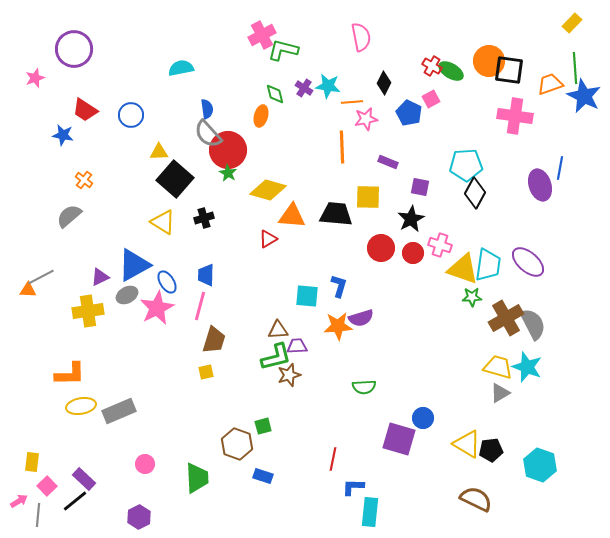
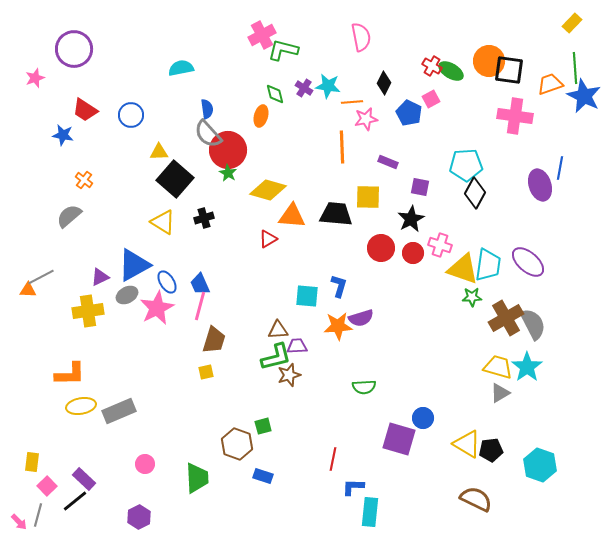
blue trapezoid at (206, 275): moved 6 px left, 9 px down; rotated 25 degrees counterclockwise
cyan star at (527, 367): rotated 16 degrees clockwise
pink arrow at (19, 501): moved 21 px down; rotated 78 degrees clockwise
gray line at (38, 515): rotated 10 degrees clockwise
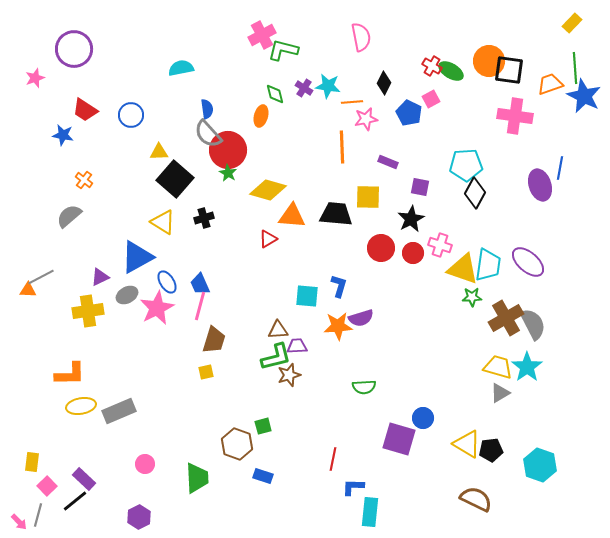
blue triangle at (134, 265): moved 3 px right, 8 px up
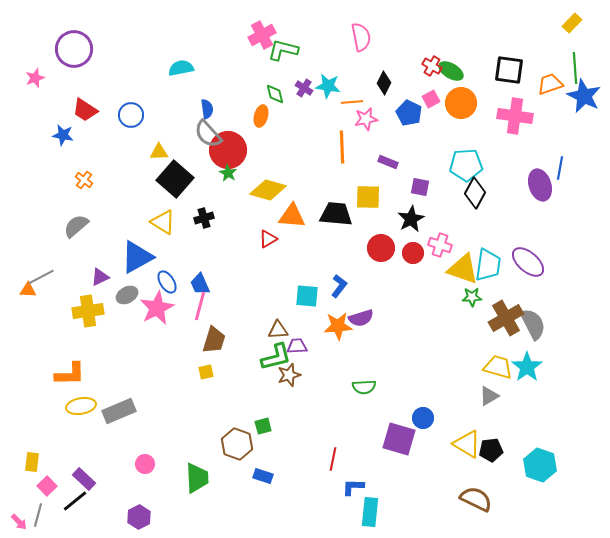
orange circle at (489, 61): moved 28 px left, 42 px down
gray semicircle at (69, 216): moved 7 px right, 10 px down
blue L-shape at (339, 286): rotated 20 degrees clockwise
gray triangle at (500, 393): moved 11 px left, 3 px down
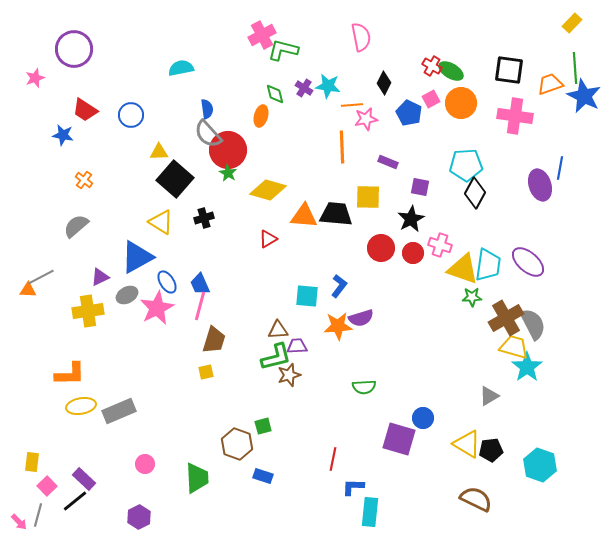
orange line at (352, 102): moved 3 px down
orange triangle at (292, 216): moved 12 px right
yellow triangle at (163, 222): moved 2 px left
yellow trapezoid at (498, 367): moved 16 px right, 20 px up
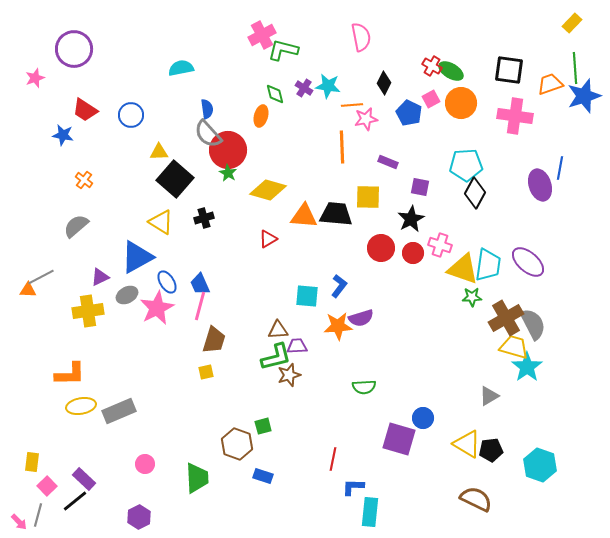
blue star at (584, 96): rotated 28 degrees clockwise
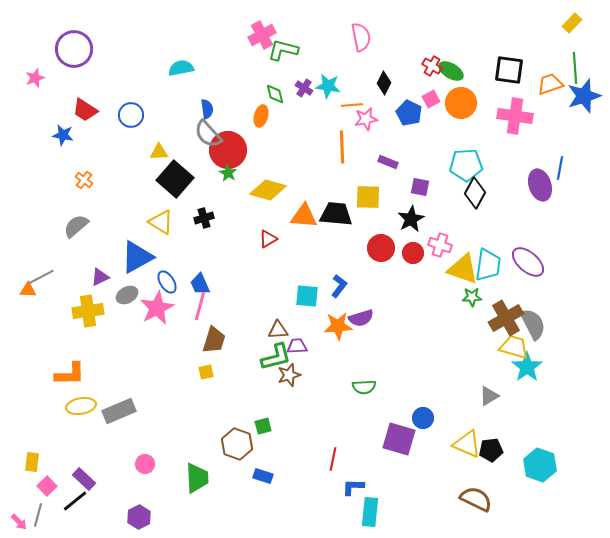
yellow triangle at (467, 444): rotated 8 degrees counterclockwise
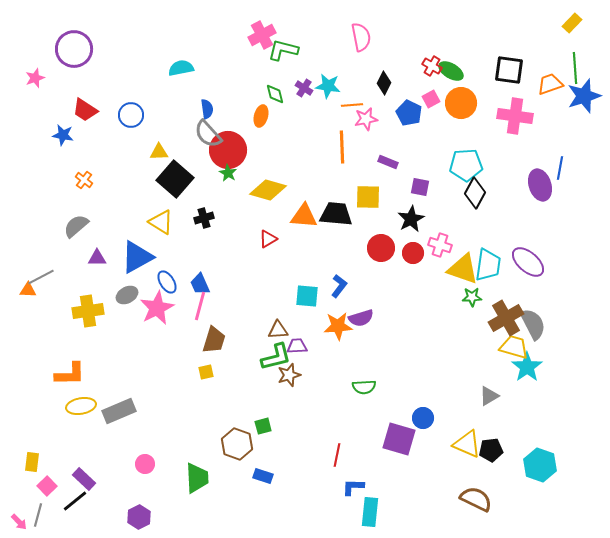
purple triangle at (100, 277): moved 3 px left, 19 px up; rotated 24 degrees clockwise
red line at (333, 459): moved 4 px right, 4 px up
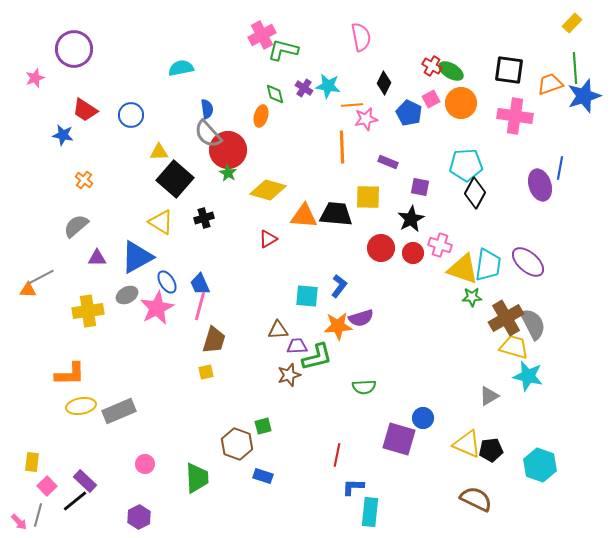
green L-shape at (276, 357): moved 41 px right
cyan star at (527, 367): moved 1 px right, 9 px down; rotated 24 degrees counterclockwise
purple rectangle at (84, 479): moved 1 px right, 2 px down
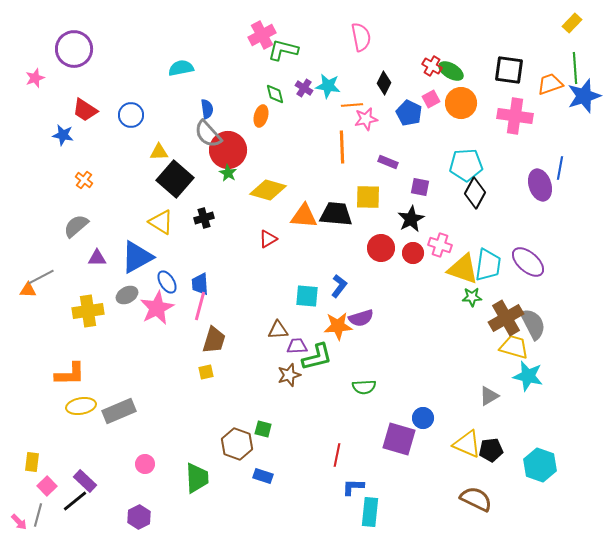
blue trapezoid at (200, 284): rotated 20 degrees clockwise
green square at (263, 426): moved 3 px down; rotated 30 degrees clockwise
